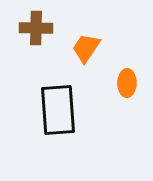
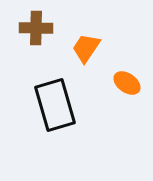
orange ellipse: rotated 56 degrees counterclockwise
black rectangle: moved 3 px left, 5 px up; rotated 12 degrees counterclockwise
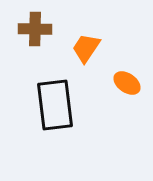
brown cross: moved 1 px left, 1 px down
black rectangle: rotated 9 degrees clockwise
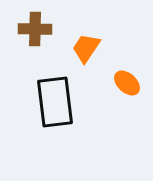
orange ellipse: rotated 8 degrees clockwise
black rectangle: moved 3 px up
